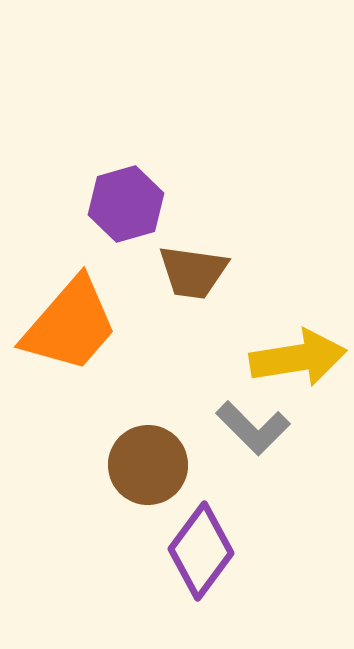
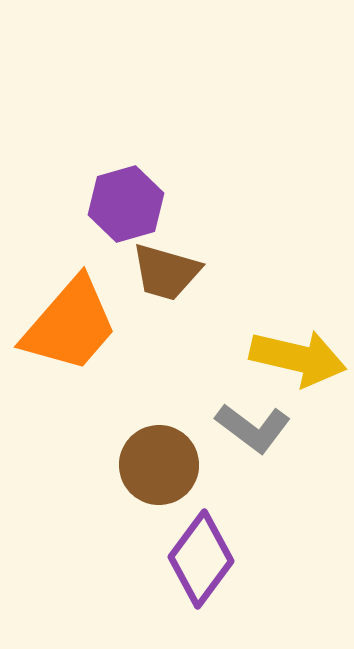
brown trapezoid: moved 27 px left; rotated 8 degrees clockwise
yellow arrow: rotated 22 degrees clockwise
gray L-shape: rotated 8 degrees counterclockwise
brown circle: moved 11 px right
purple diamond: moved 8 px down
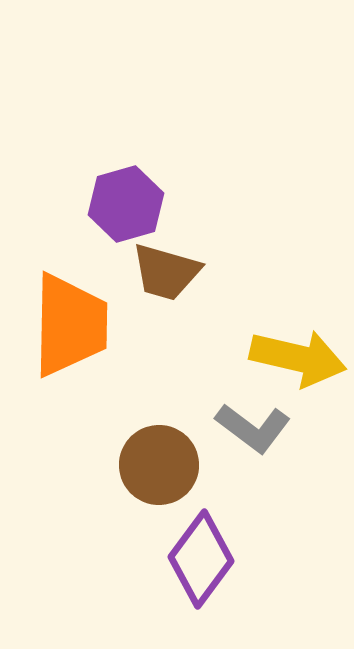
orange trapezoid: rotated 40 degrees counterclockwise
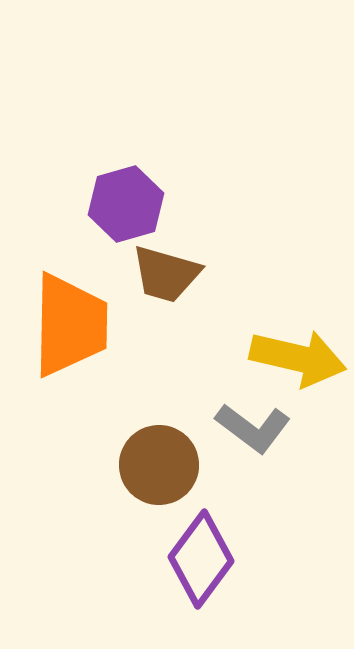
brown trapezoid: moved 2 px down
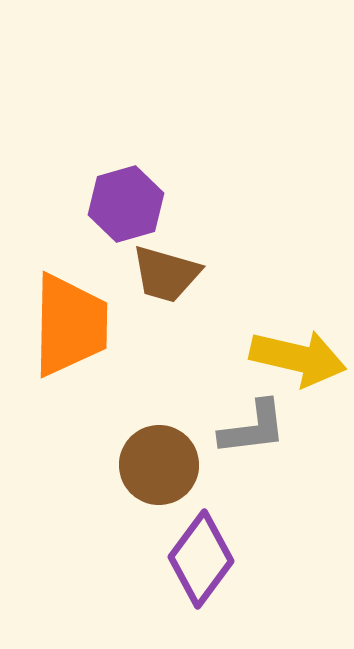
gray L-shape: rotated 44 degrees counterclockwise
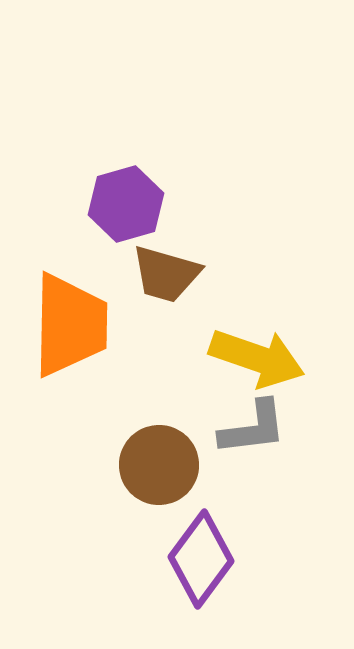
yellow arrow: moved 41 px left; rotated 6 degrees clockwise
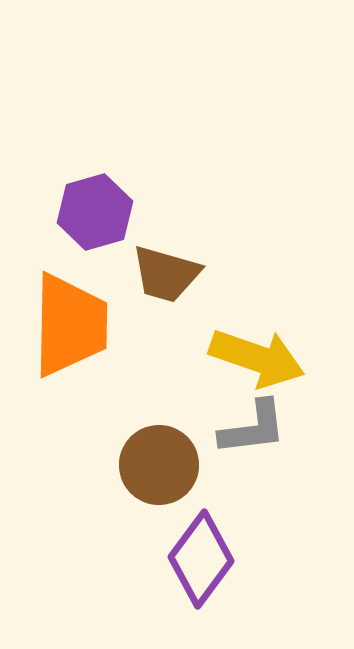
purple hexagon: moved 31 px left, 8 px down
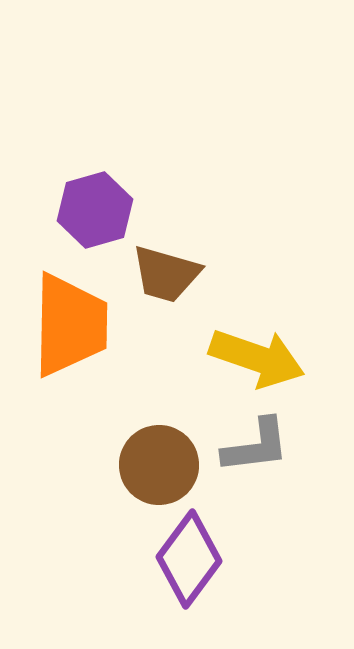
purple hexagon: moved 2 px up
gray L-shape: moved 3 px right, 18 px down
purple diamond: moved 12 px left
